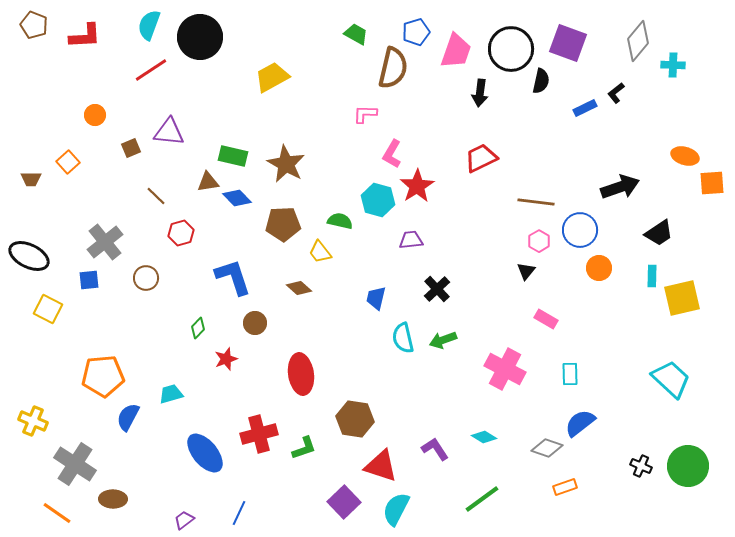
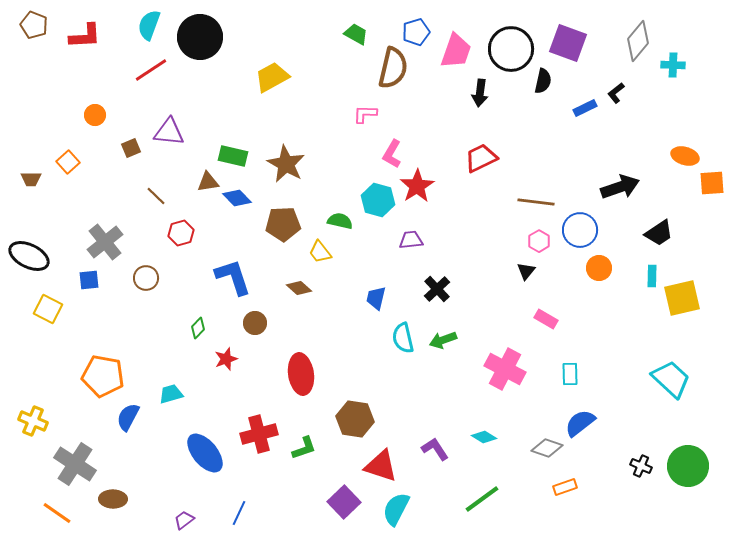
black semicircle at (541, 81): moved 2 px right
orange pentagon at (103, 376): rotated 15 degrees clockwise
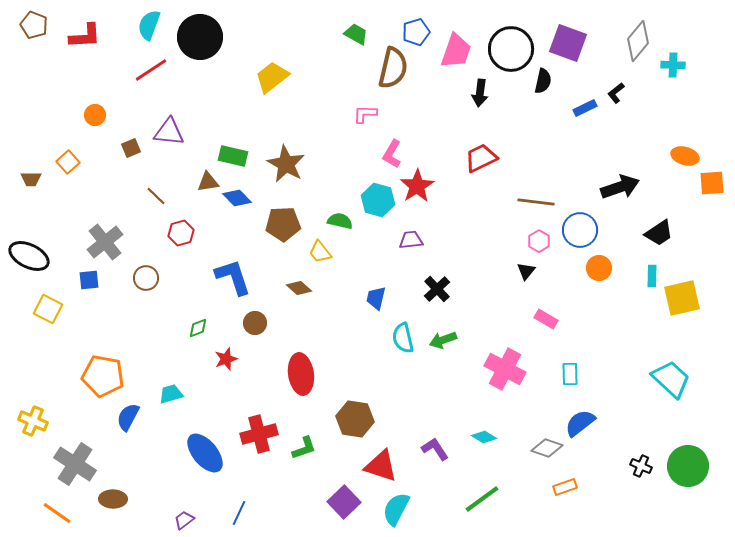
yellow trapezoid at (272, 77): rotated 9 degrees counterclockwise
green diamond at (198, 328): rotated 25 degrees clockwise
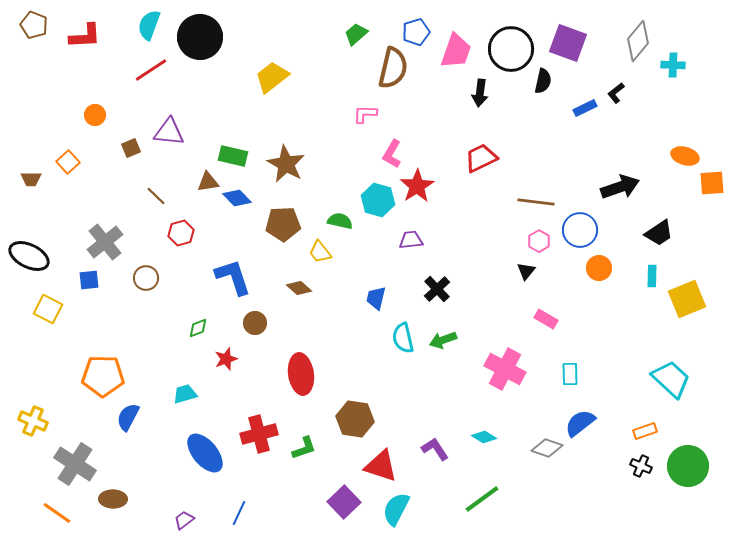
green trapezoid at (356, 34): rotated 70 degrees counterclockwise
yellow square at (682, 298): moved 5 px right, 1 px down; rotated 9 degrees counterclockwise
orange pentagon at (103, 376): rotated 9 degrees counterclockwise
cyan trapezoid at (171, 394): moved 14 px right
orange rectangle at (565, 487): moved 80 px right, 56 px up
